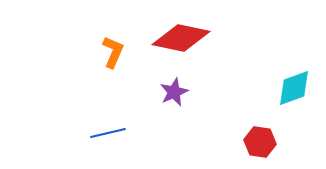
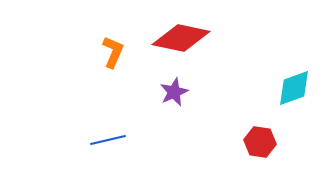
blue line: moved 7 px down
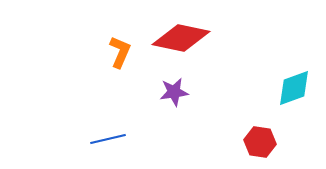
orange L-shape: moved 7 px right
purple star: rotated 16 degrees clockwise
blue line: moved 1 px up
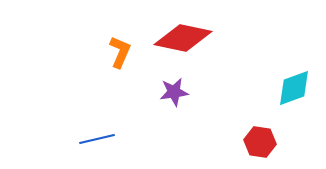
red diamond: moved 2 px right
blue line: moved 11 px left
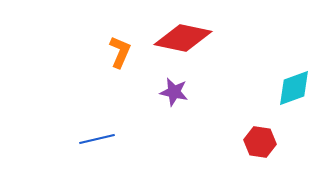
purple star: rotated 20 degrees clockwise
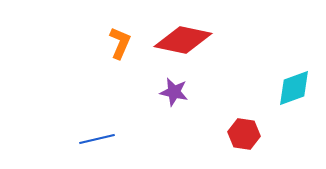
red diamond: moved 2 px down
orange L-shape: moved 9 px up
red hexagon: moved 16 px left, 8 px up
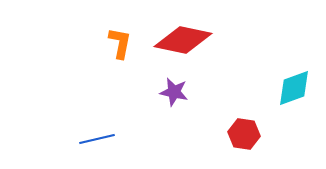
orange L-shape: rotated 12 degrees counterclockwise
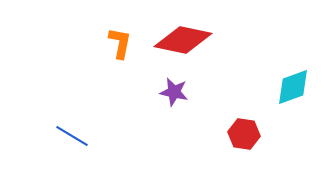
cyan diamond: moved 1 px left, 1 px up
blue line: moved 25 px left, 3 px up; rotated 44 degrees clockwise
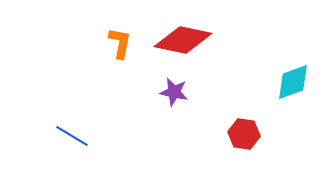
cyan diamond: moved 5 px up
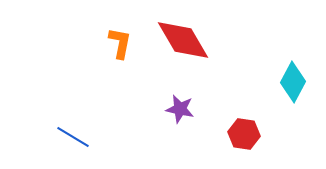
red diamond: rotated 48 degrees clockwise
cyan diamond: rotated 42 degrees counterclockwise
purple star: moved 6 px right, 17 px down
blue line: moved 1 px right, 1 px down
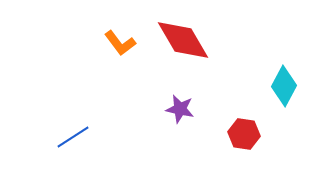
orange L-shape: rotated 132 degrees clockwise
cyan diamond: moved 9 px left, 4 px down
blue line: rotated 64 degrees counterclockwise
